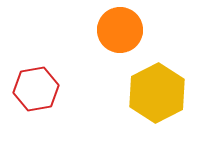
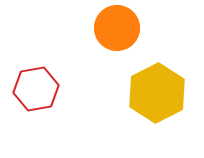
orange circle: moved 3 px left, 2 px up
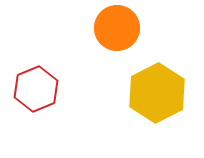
red hexagon: rotated 12 degrees counterclockwise
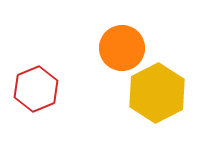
orange circle: moved 5 px right, 20 px down
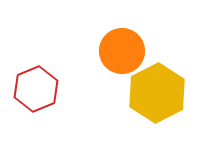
orange circle: moved 3 px down
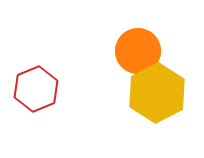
orange circle: moved 16 px right
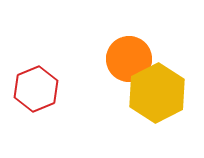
orange circle: moved 9 px left, 8 px down
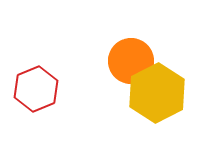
orange circle: moved 2 px right, 2 px down
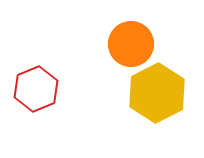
orange circle: moved 17 px up
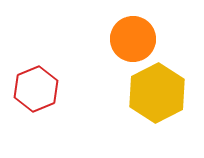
orange circle: moved 2 px right, 5 px up
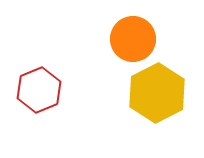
red hexagon: moved 3 px right, 1 px down
